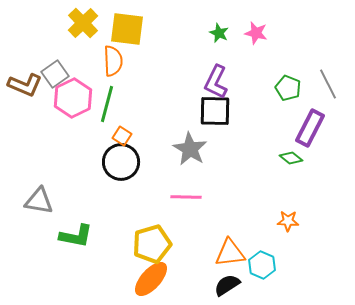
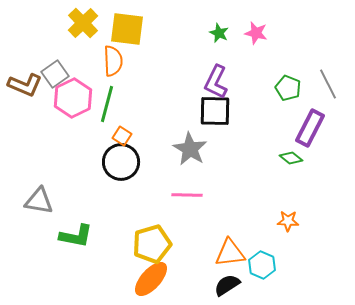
pink line: moved 1 px right, 2 px up
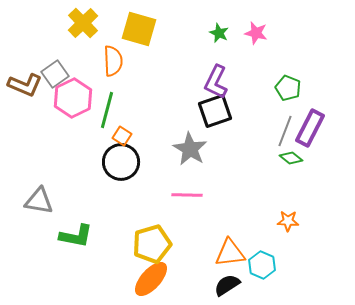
yellow square: moved 12 px right; rotated 9 degrees clockwise
gray line: moved 43 px left, 47 px down; rotated 48 degrees clockwise
green line: moved 6 px down
black square: rotated 20 degrees counterclockwise
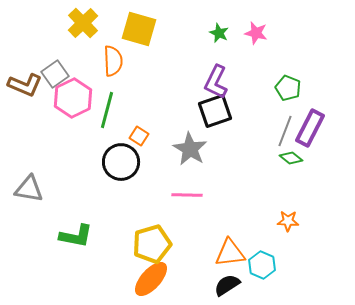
orange square: moved 17 px right
gray triangle: moved 10 px left, 12 px up
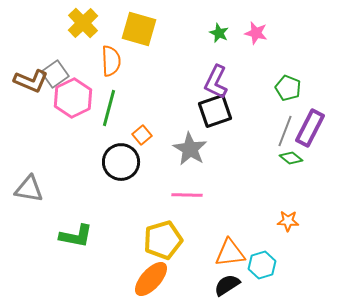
orange semicircle: moved 2 px left
brown L-shape: moved 6 px right, 4 px up
green line: moved 2 px right, 2 px up
orange square: moved 3 px right, 1 px up; rotated 18 degrees clockwise
yellow pentagon: moved 11 px right, 4 px up
cyan hexagon: rotated 20 degrees clockwise
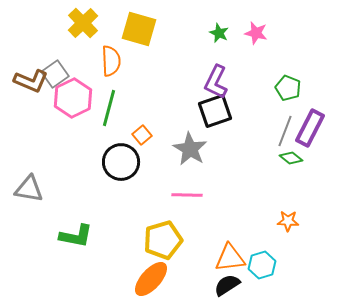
orange triangle: moved 5 px down
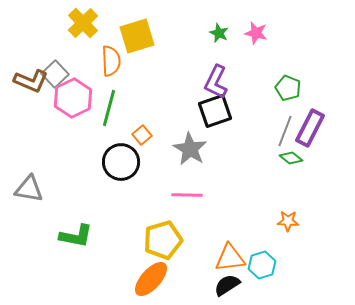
yellow square: moved 2 px left, 7 px down; rotated 33 degrees counterclockwise
gray square: rotated 8 degrees counterclockwise
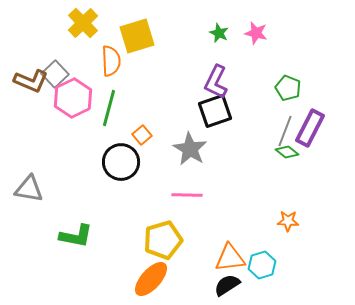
green diamond: moved 4 px left, 6 px up
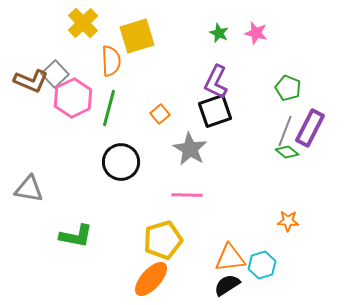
orange square: moved 18 px right, 21 px up
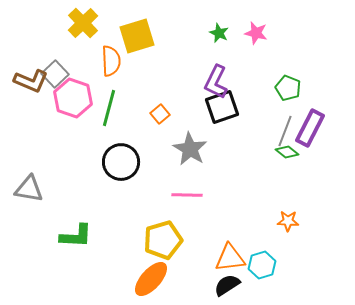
pink hexagon: rotated 15 degrees counterclockwise
black square: moved 7 px right, 4 px up
green L-shape: rotated 8 degrees counterclockwise
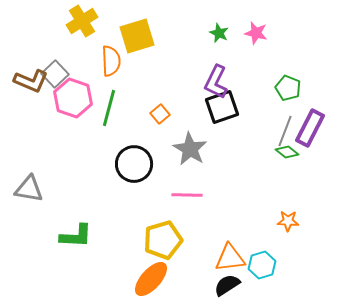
yellow cross: moved 1 px left, 2 px up; rotated 12 degrees clockwise
black circle: moved 13 px right, 2 px down
